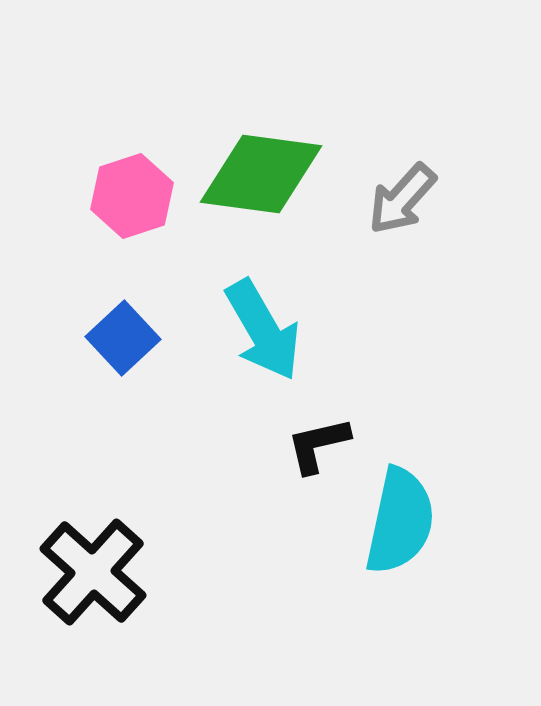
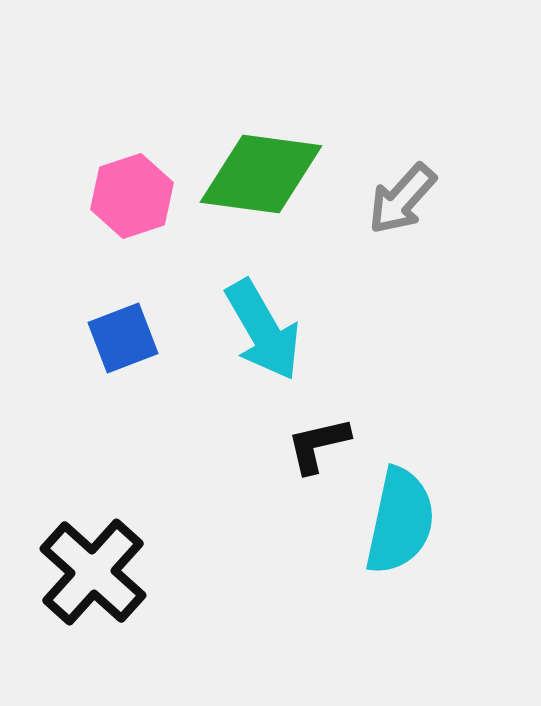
blue square: rotated 22 degrees clockwise
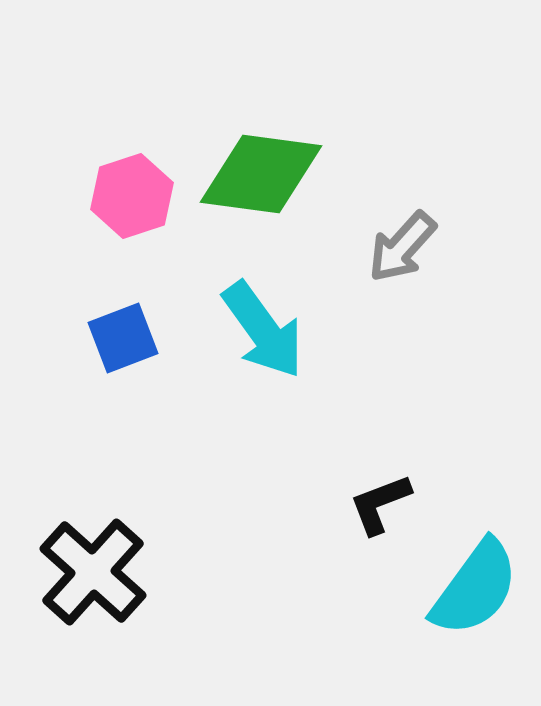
gray arrow: moved 48 px down
cyan arrow: rotated 6 degrees counterclockwise
black L-shape: moved 62 px right, 59 px down; rotated 8 degrees counterclockwise
cyan semicircle: moved 75 px right, 67 px down; rotated 24 degrees clockwise
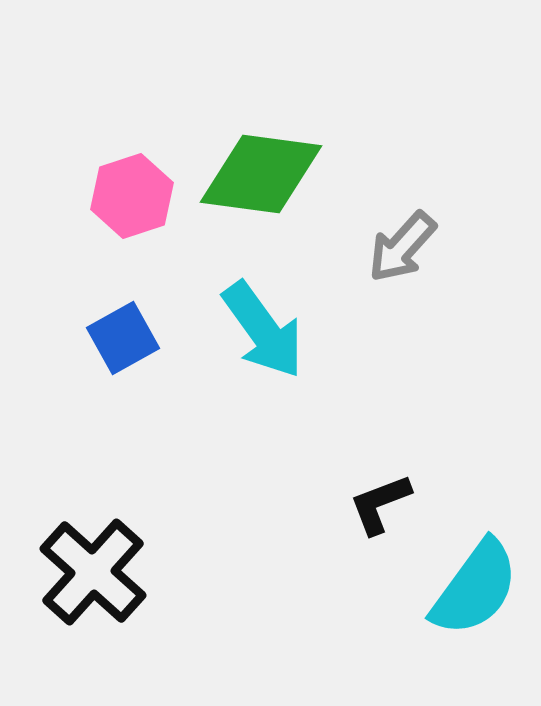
blue square: rotated 8 degrees counterclockwise
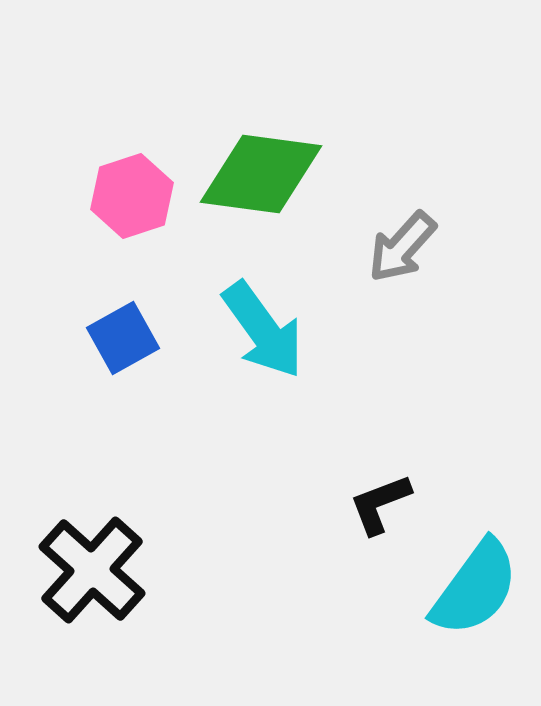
black cross: moved 1 px left, 2 px up
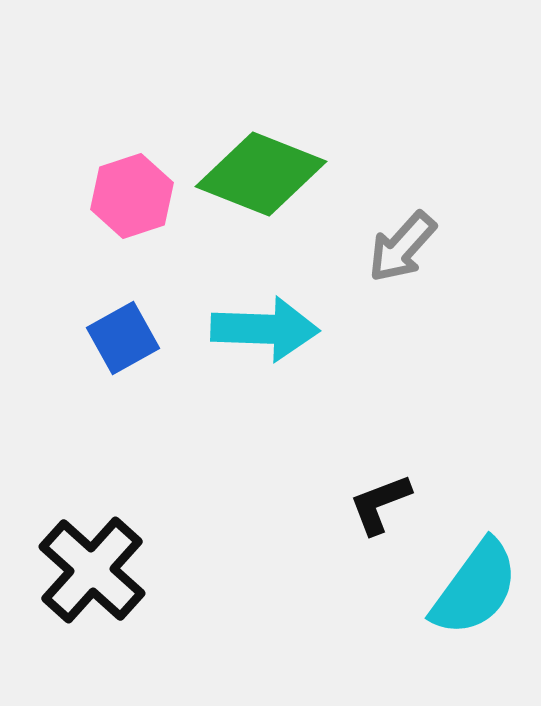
green diamond: rotated 14 degrees clockwise
cyan arrow: moved 2 px right, 1 px up; rotated 52 degrees counterclockwise
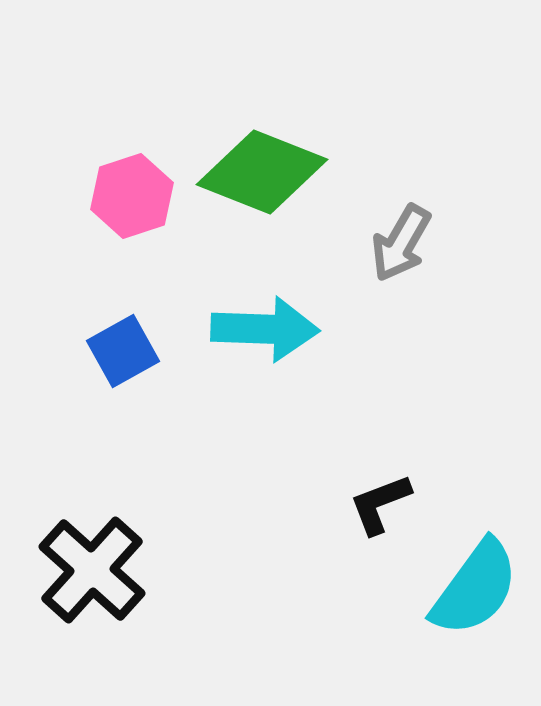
green diamond: moved 1 px right, 2 px up
gray arrow: moved 1 px left, 4 px up; rotated 12 degrees counterclockwise
blue square: moved 13 px down
